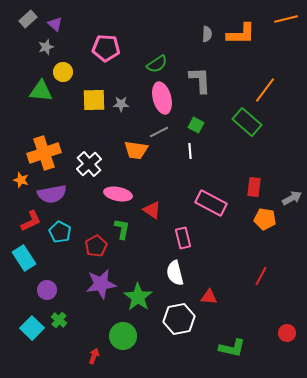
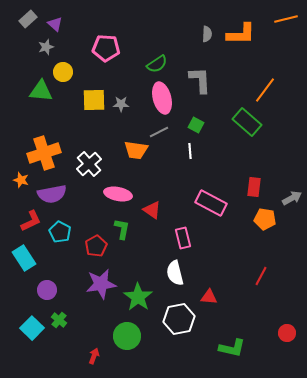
green circle at (123, 336): moved 4 px right
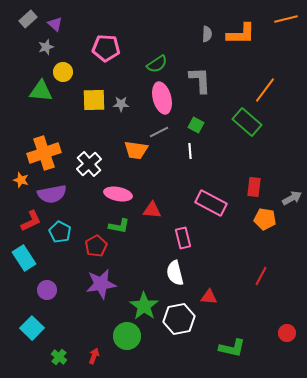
red triangle at (152, 210): rotated 30 degrees counterclockwise
green L-shape at (122, 229): moved 3 px left, 3 px up; rotated 90 degrees clockwise
green star at (138, 297): moved 6 px right, 9 px down
green cross at (59, 320): moved 37 px down
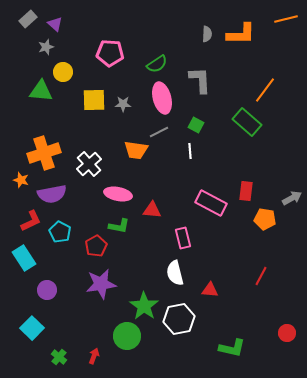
pink pentagon at (106, 48): moved 4 px right, 5 px down
gray star at (121, 104): moved 2 px right
red rectangle at (254, 187): moved 8 px left, 4 px down
red triangle at (209, 297): moved 1 px right, 7 px up
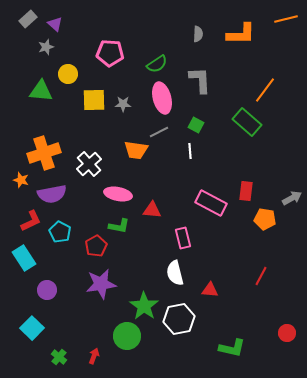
gray semicircle at (207, 34): moved 9 px left
yellow circle at (63, 72): moved 5 px right, 2 px down
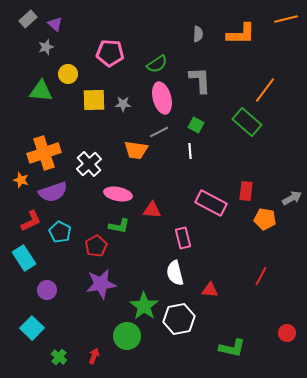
purple semicircle at (52, 194): moved 1 px right, 2 px up; rotated 8 degrees counterclockwise
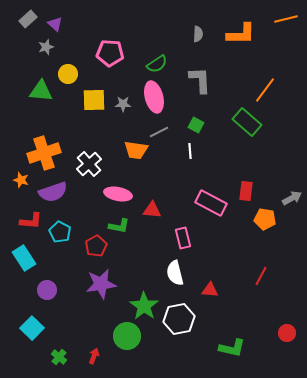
pink ellipse at (162, 98): moved 8 px left, 1 px up
red L-shape at (31, 221): rotated 30 degrees clockwise
